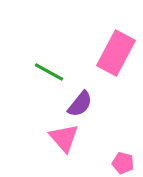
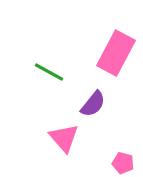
purple semicircle: moved 13 px right
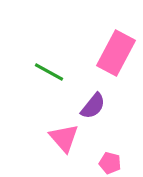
purple semicircle: moved 2 px down
pink pentagon: moved 13 px left
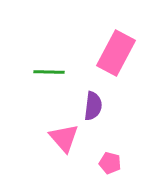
green line: rotated 28 degrees counterclockwise
purple semicircle: rotated 32 degrees counterclockwise
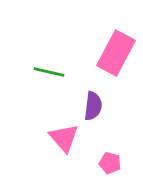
green line: rotated 12 degrees clockwise
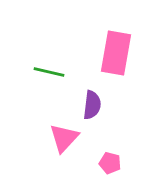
pink rectangle: rotated 18 degrees counterclockwise
purple semicircle: moved 1 px left, 1 px up
pink triangle: rotated 24 degrees clockwise
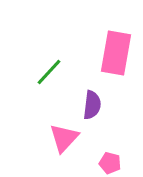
green line: rotated 60 degrees counterclockwise
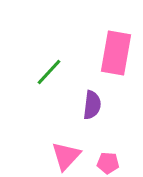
pink triangle: moved 2 px right, 18 px down
pink pentagon: moved 2 px left; rotated 10 degrees counterclockwise
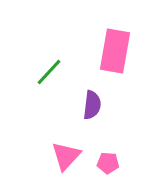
pink rectangle: moved 1 px left, 2 px up
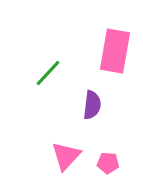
green line: moved 1 px left, 1 px down
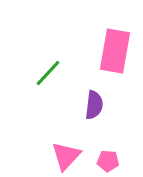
purple semicircle: moved 2 px right
pink pentagon: moved 2 px up
